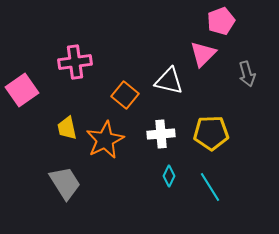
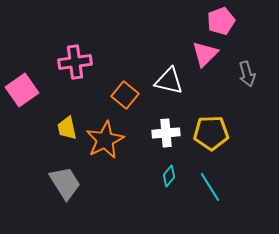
pink triangle: moved 2 px right
white cross: moved 5 px right, 1 px up
cyan diamond: rotated 15 degrees clockwise
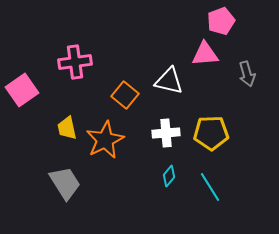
pink triangle: rotated 40 degrees clockwise
